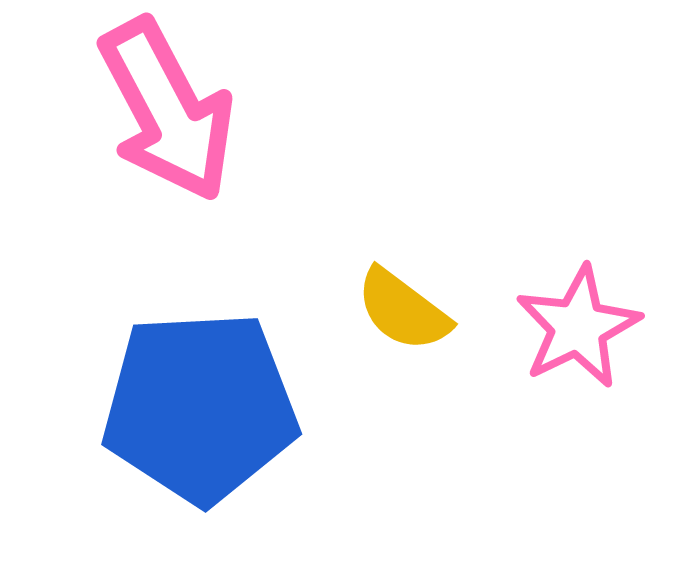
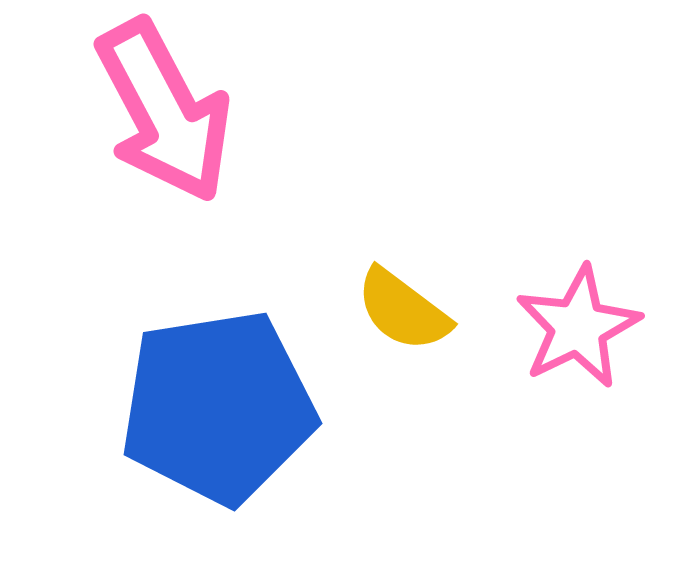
pink arrow: moved 3 px left, 1 px down
blue pentagon: moved 18 px right; rotated 6 degrees counterclockwise
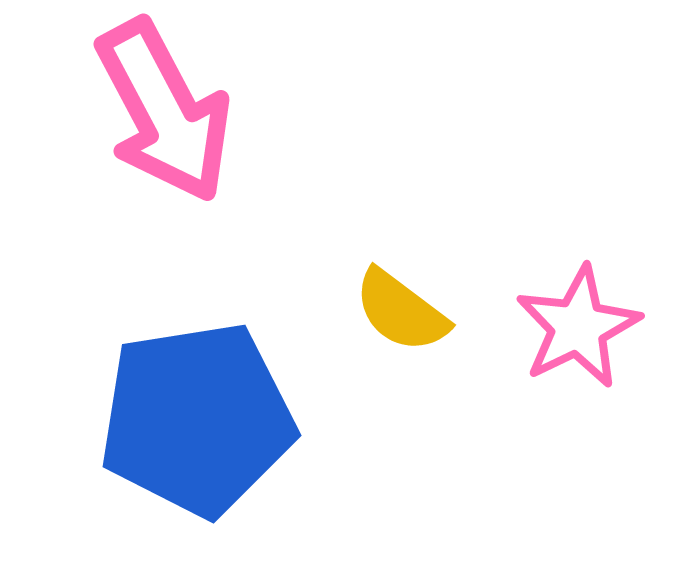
yellow semicircle: moved 2 px left, 1 px down
blue pentagon: moved 21 px left, 12 px down
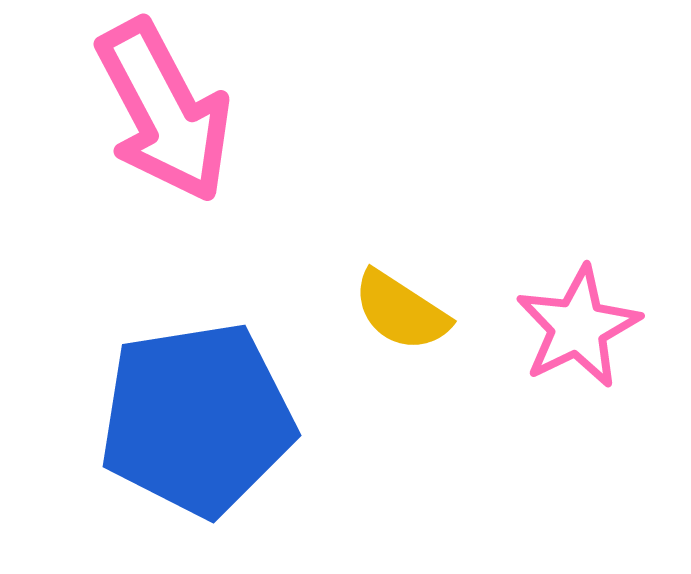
yellow semicircle: rotated 4 degrees counterclockwise
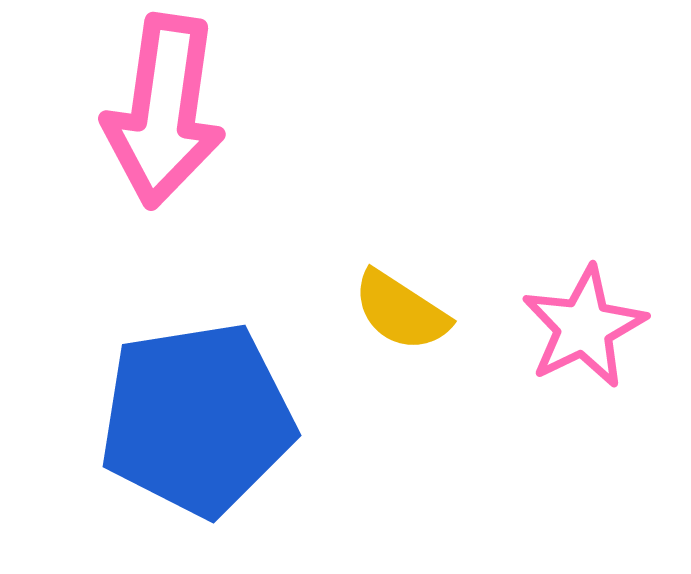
pink arrow: rotated 36 degrees clockwise
pink star: moved 6 px right
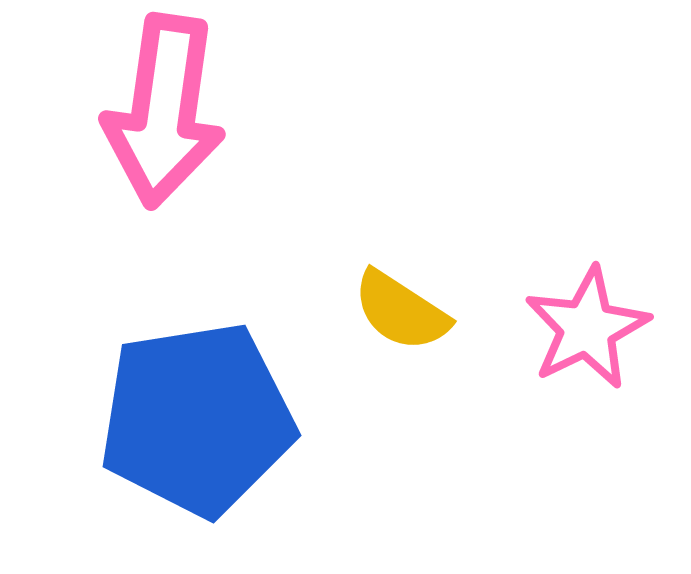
pink star: moved 3 px right, 1 px down
